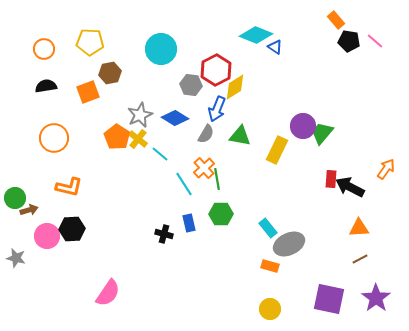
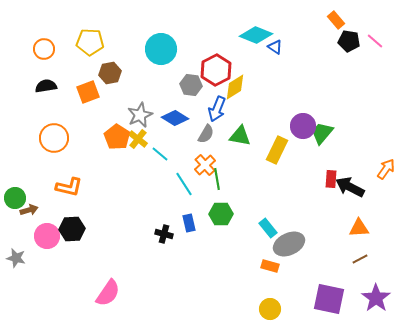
orange cross at (204, 168): moved 1 px right, 3 px up
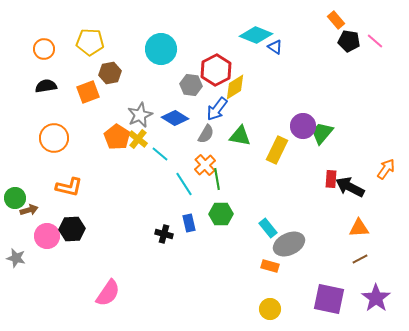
blue arrow at (217, 109): rotated 15 degrees clockwise
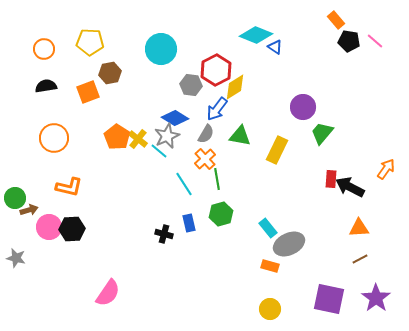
gray star at (140, 115): moved 27 px right, 21 px down
purple circle at (303, 126): moved 19 px up
cyan line at (160, 154): moved 1 px left, 3 px up
orange cross at (205, 165): moved 6 px up
green hexagon at (221, 214): rotated 15 degrees counterclockwise
pink circle at (47, 236): moved 2 px right, 9 px up
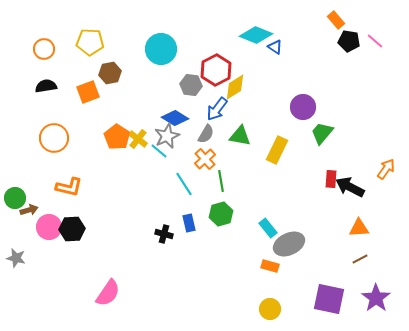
green line at (217, 179): moved 4 px right, 2 px down
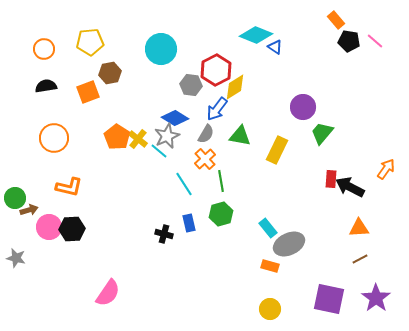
yellow pentagon at (90, 42): rotated 8 degrees counterclockwise
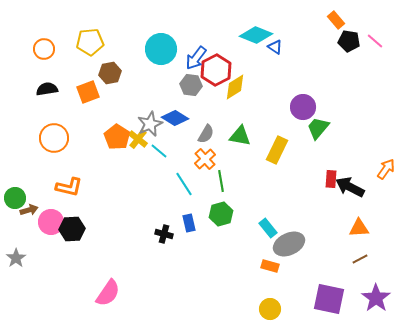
black semicircle at (46, 86): moved 1 px right, 3 px down
blue arrow at (217, 109): moved 21 px left, 51 px up
green trapezoid at (322, 133): moved 4 px left, 5 px up
gray star at (167, 136): moved 17 px left, 12 px up
pink circle at (49, 227): moved 2 px right, 5 px up
gray star at (16, 258): rotated 24 degrees clockwise
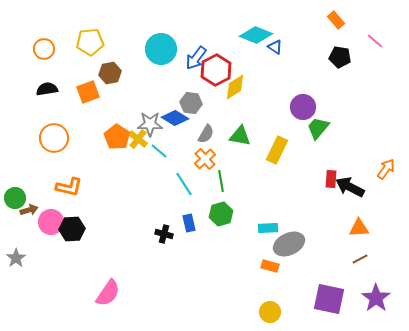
black pentagon at (349, 41): moved 9 px left, 16 px down
gray hexagon at (191, 85): moved 18 px down
gray star at (150, 124): rotated 25 degrees clockwise
cyan rectangle at (268, 228): rotated 54 degrees counterclockwise
yellow circle at (270, 309): moved 3 px down
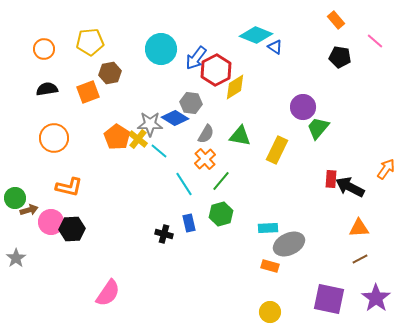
green line at (221, 181): rotated 50 degrees clockwise
